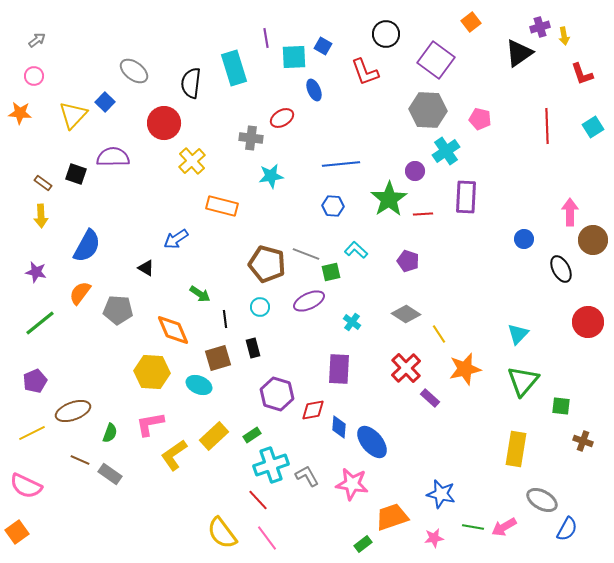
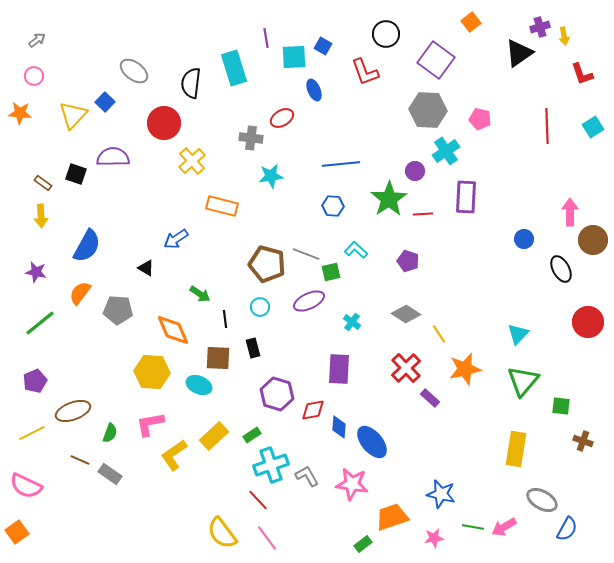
brown square at (218, 358): rotated 20 degrees clockwise
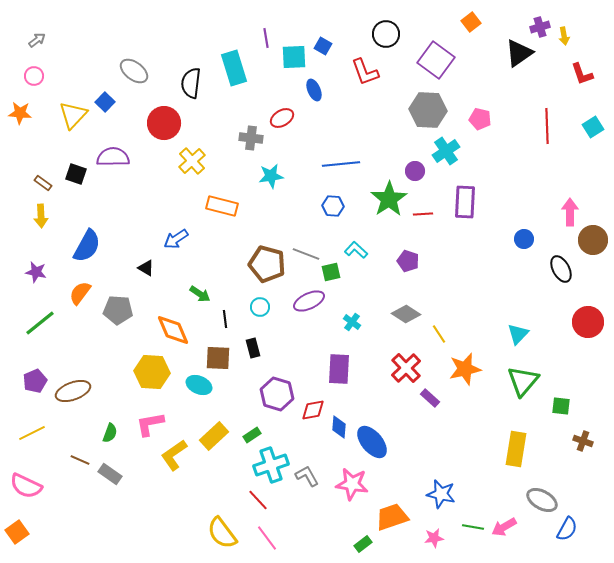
purple rectangle at (466, 197): moved 1 px left, 5 px down
brown ellipse at (73, 411): moved 20 px up
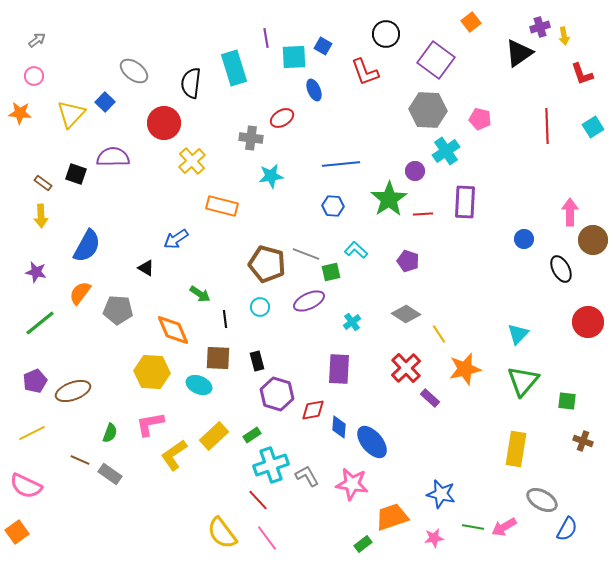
yellow triangle at (73, 115): moved 2 px left, 1 px up
cyan cross at (352, 322): rotated 18 degrees clockwise
black rectangle at (253, 348): moved 4 px right, 13 px down
green square at (561, 406): moved 6 px right, 5 px up
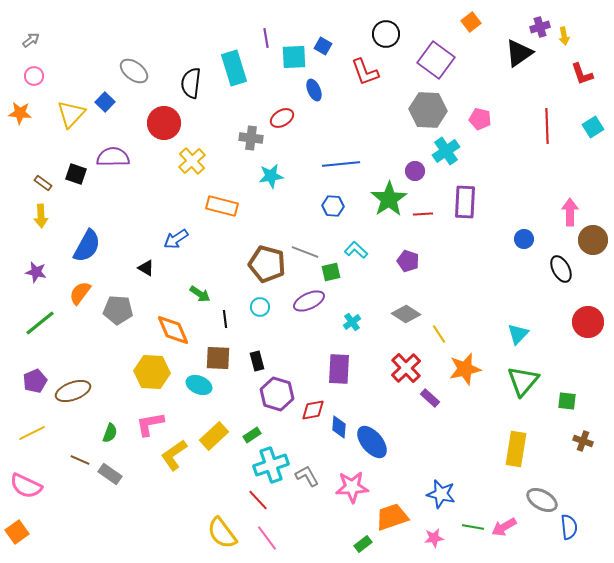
gray arrow at (37, 40): moved 6 px left
gray line at (306, 254): moved 1 px left, 2 px up
pink star at (352, 484): moved 3 px down; rotated 12 degrees counterclockwise
blue semicircle at (567, 529): moved 2 px right, 2 px up; rotated 35 degrees counterclockwise
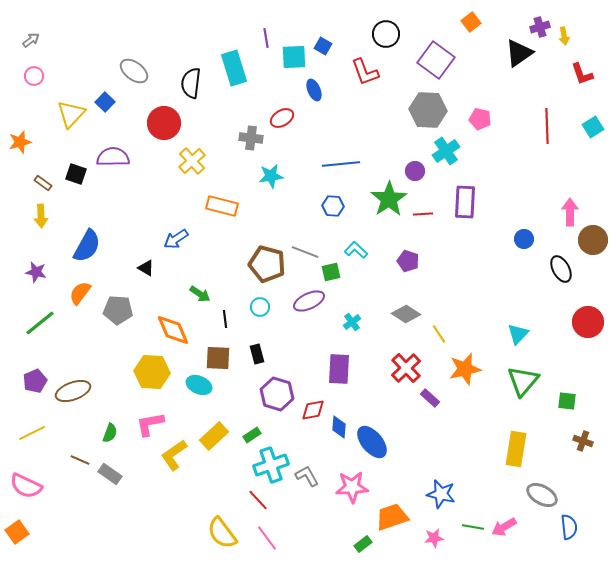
orange star at (20, 113): moved 29 px down; rotated 20 degrees counterclockwise
black rectangle at (257, 361): moved 7 px up
gray ellipse at (542, 500): moved 5 px up
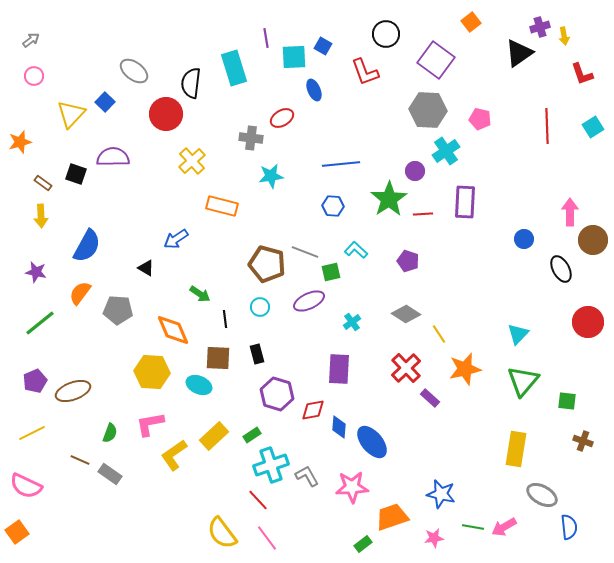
red circle at (164, 123): moved 2 px right, 9 px up
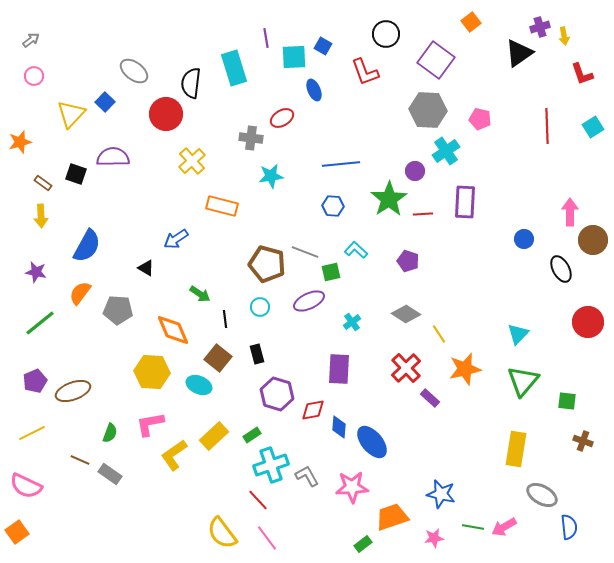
brown square at (218, 358): rotated 36 degrees clockwise
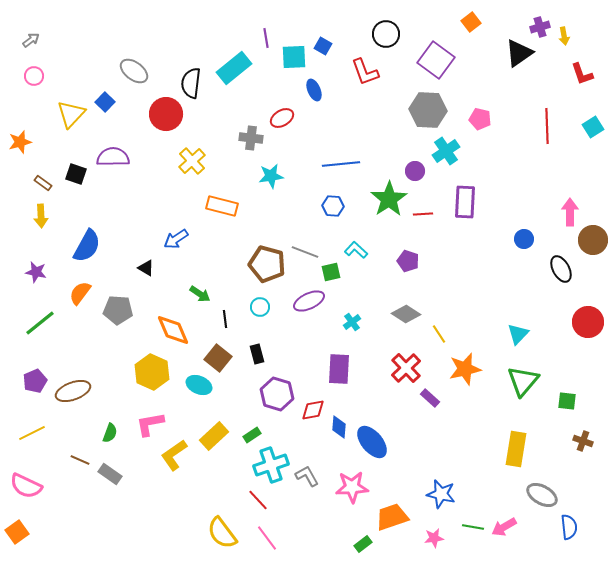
cyan rectangle at (234, 68): rotated 68 degrees clockwise
yellow hexagon at (152, 372): rotated 20 degrees clockwise
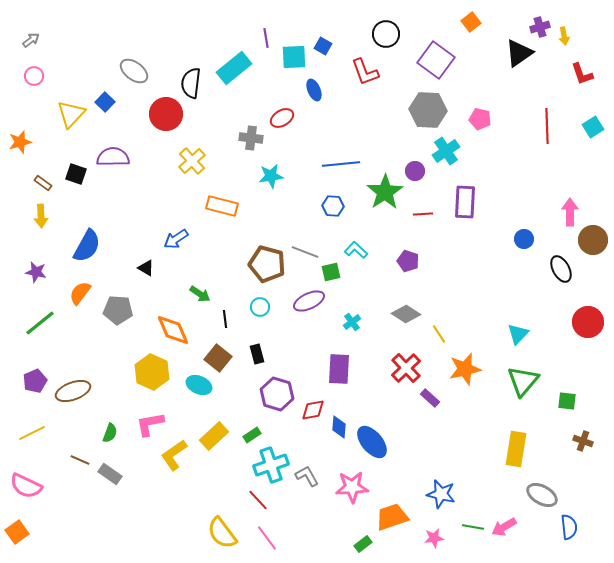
green star at (389, 199): moved 4 px left, 7 px up
